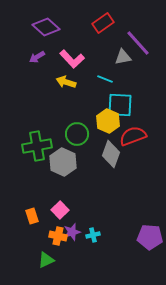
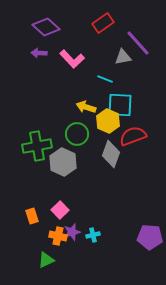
purple arrow: moved 2 px right, 4 px up; rotated 35 degrees clockwise
yellow arrow: moved 20 px right, 25 px down
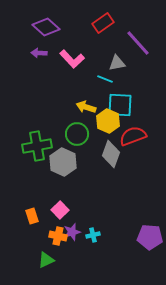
gray triangle: moved 6 px left, 6 px down
